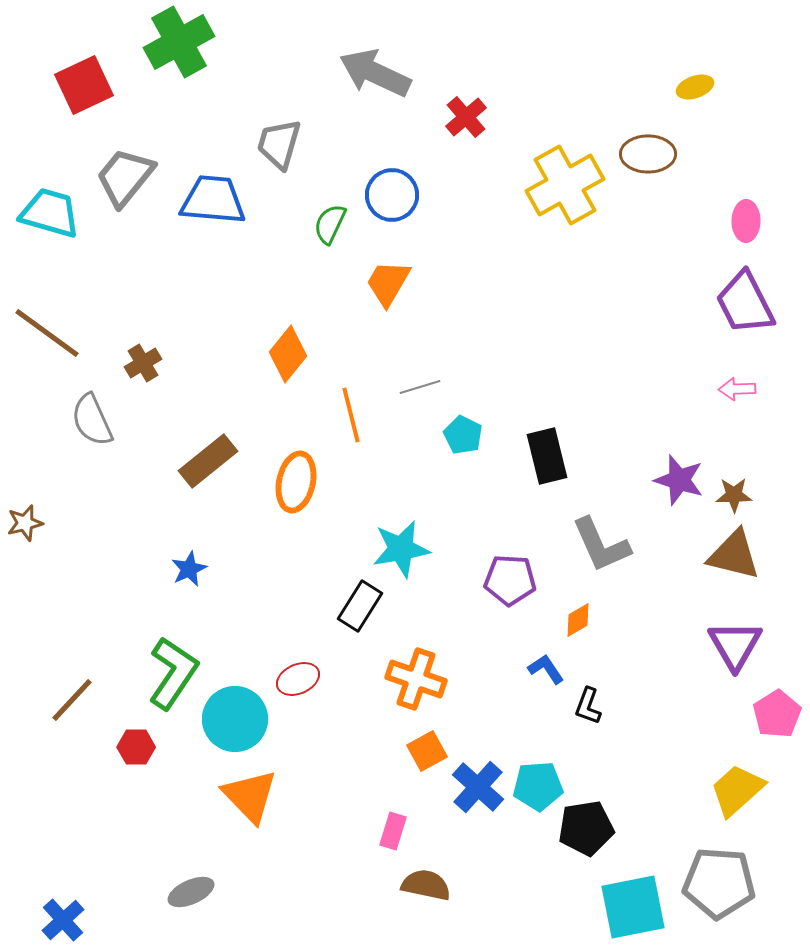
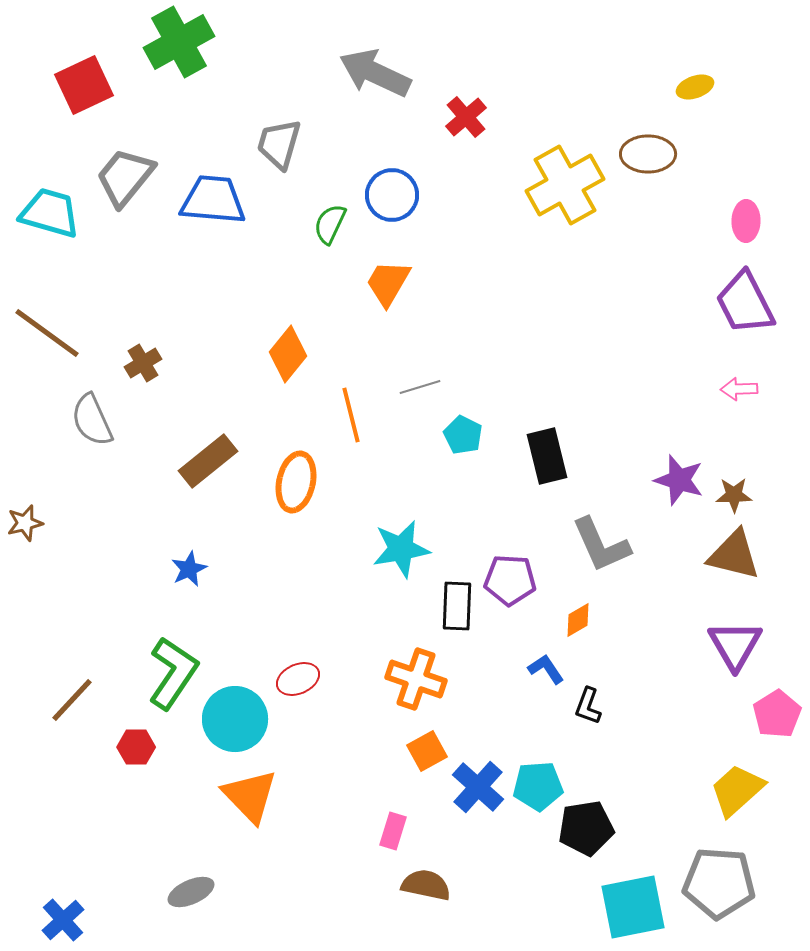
pink arrow at (737, 389): moved 2 px right
black rectangle at (360, 606): moved 97 px right; rotated 30 degrees counterclockwise
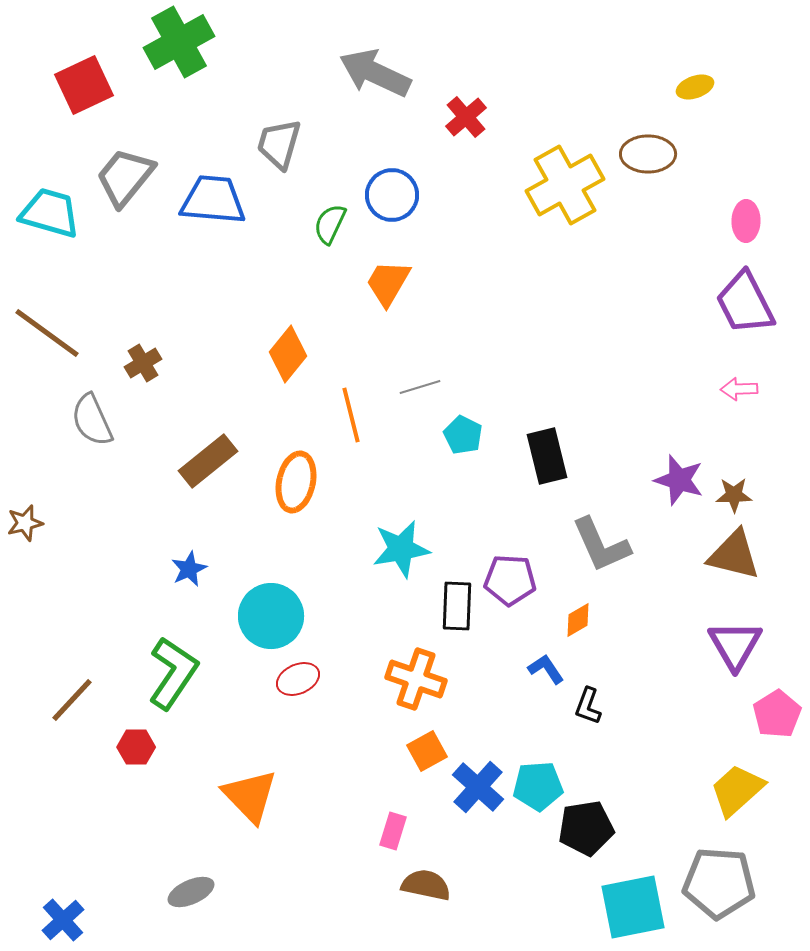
cyan circle at (235, 719): moved 36 px right, 103 px up
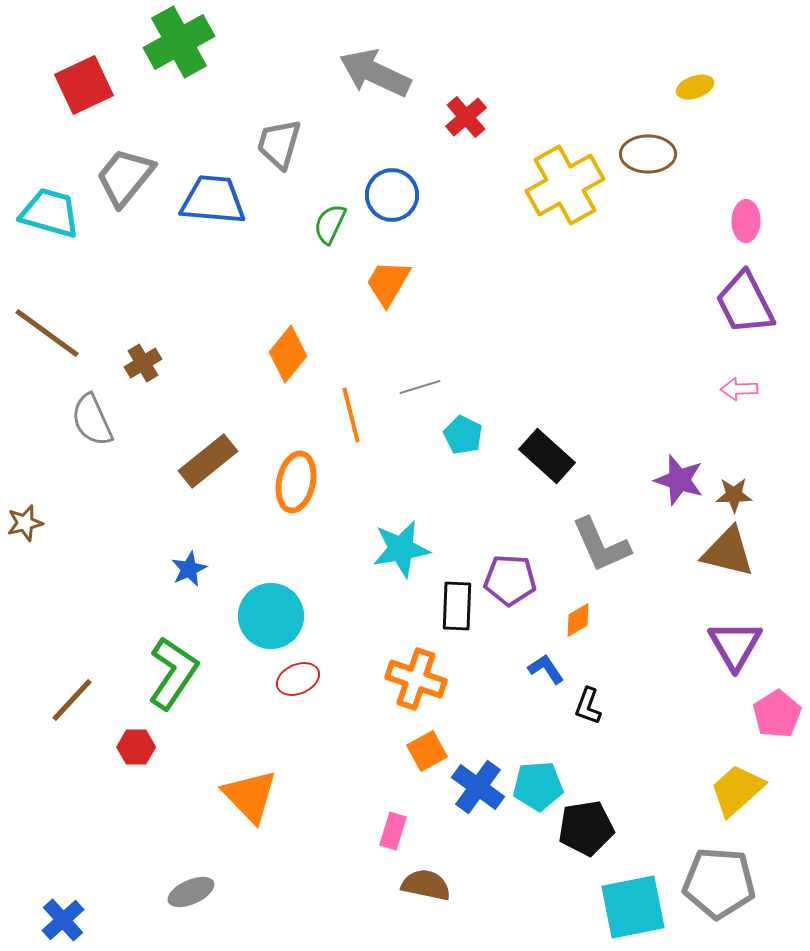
black rectangle at (547, 456): rotated 34 degrees counterclockwise
brown triangle at (734, 555): moved 6 px left, 3 px up
blue cross at (478, 787): rotated 6 degrees counterclockwise
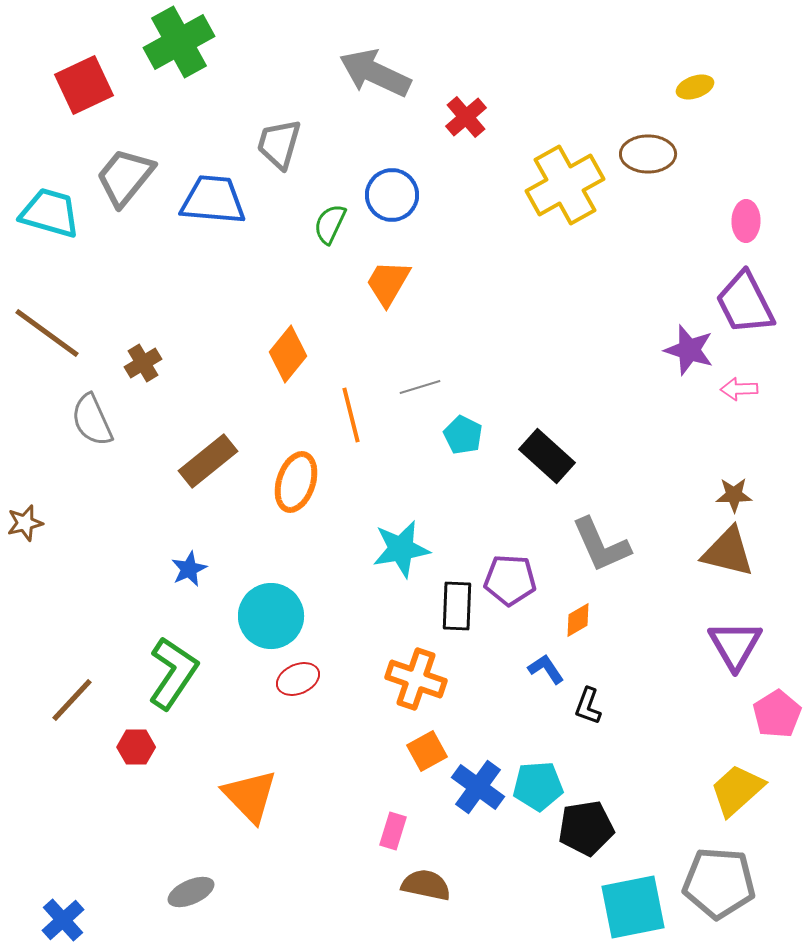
purple star at (679, 480): moved 10 px right, 130 px up
orange ellipse at (296, 482): rotated 6 degrees clockwise
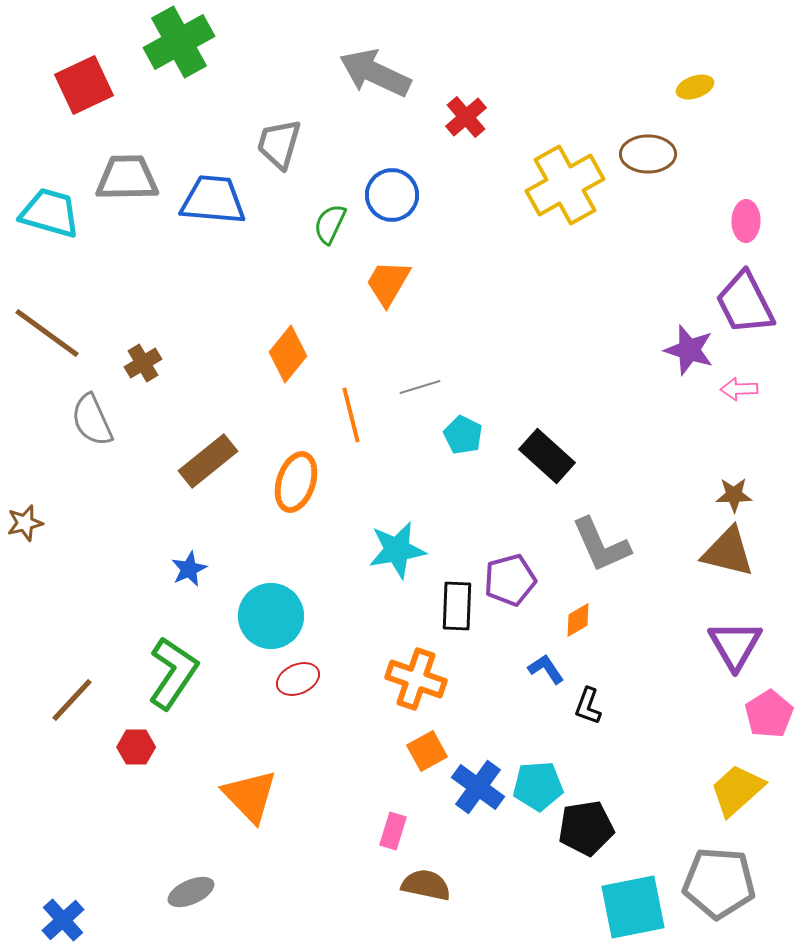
gray trapezoid at (125, 177): moved 2 px right, 1 px down; rotated 50 degrees clockwise
cyan star at (401, 549): moved 4 px left, 1 px down
purple pentagon at (510, 580): rotated 18 degrees counterclockwise
pink pentagon at (777, 714): moved 8 px left
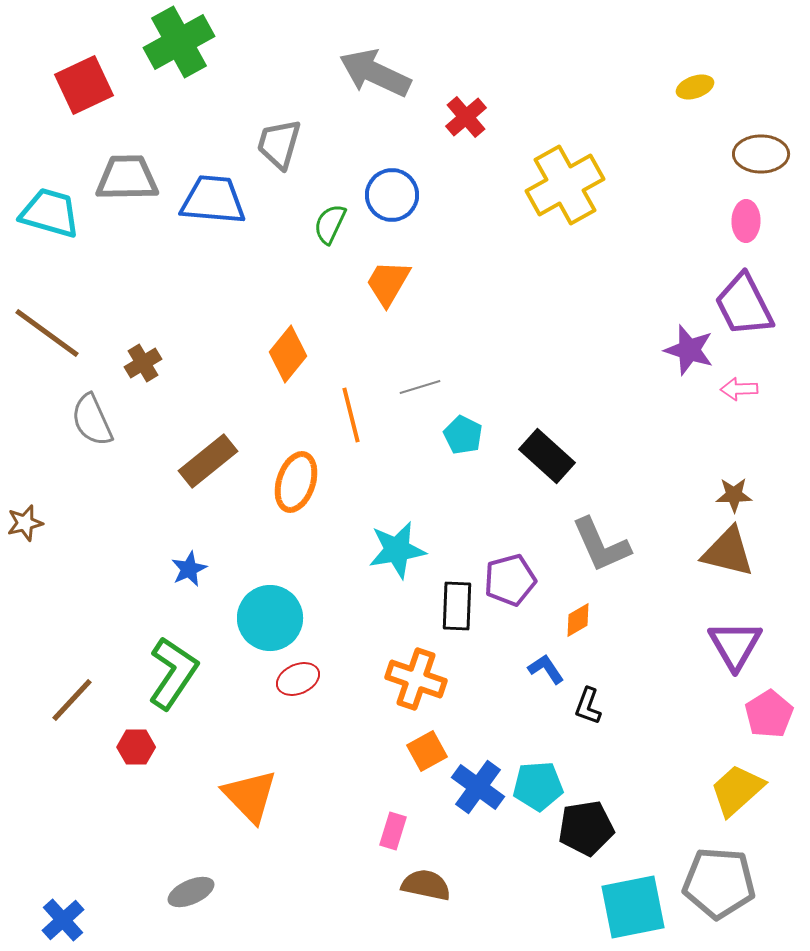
brown ellipse at (648, 154): moved 113 px right
purple trapezoid at (745, 303): moved 1 px left, 2 px down
cyan circle at (271, 616): moved 1 px left, 2 px down
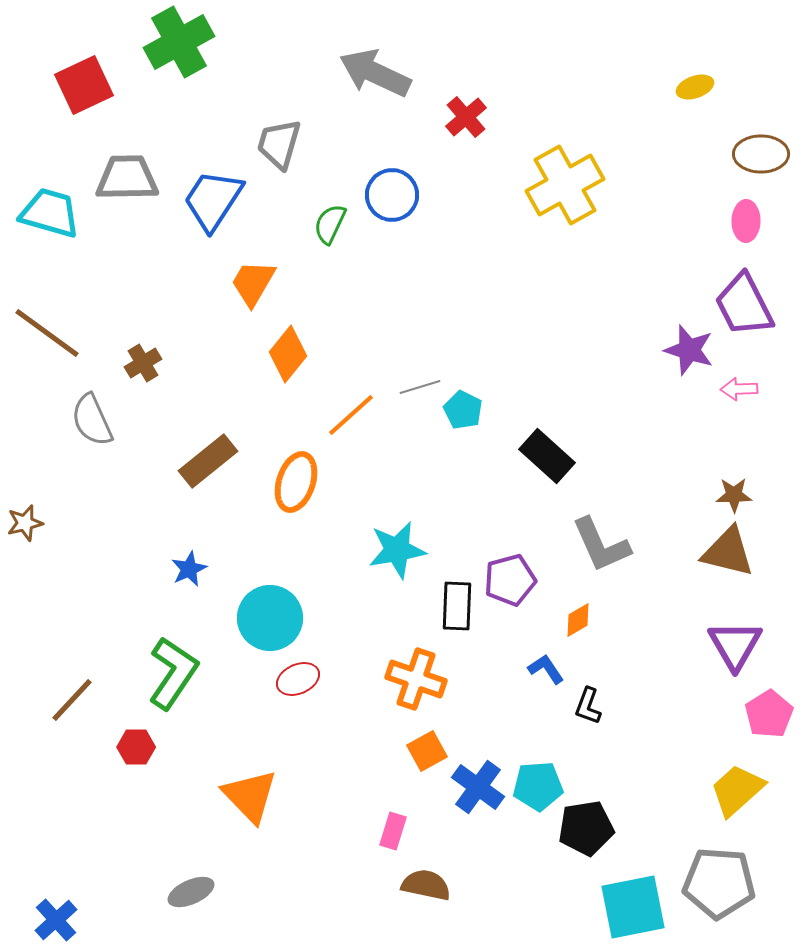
blue trapezoid at (213, 200): rotated 62 degrees counterclockwise
orange trapezoid at (388, 283): moved 135 px left
orange line at (351, 415): rotated 62 degrees clockwise
cyan pentagon at (463, 435): moved 25 px up
blue cross at (63, 920): moved 7 px left
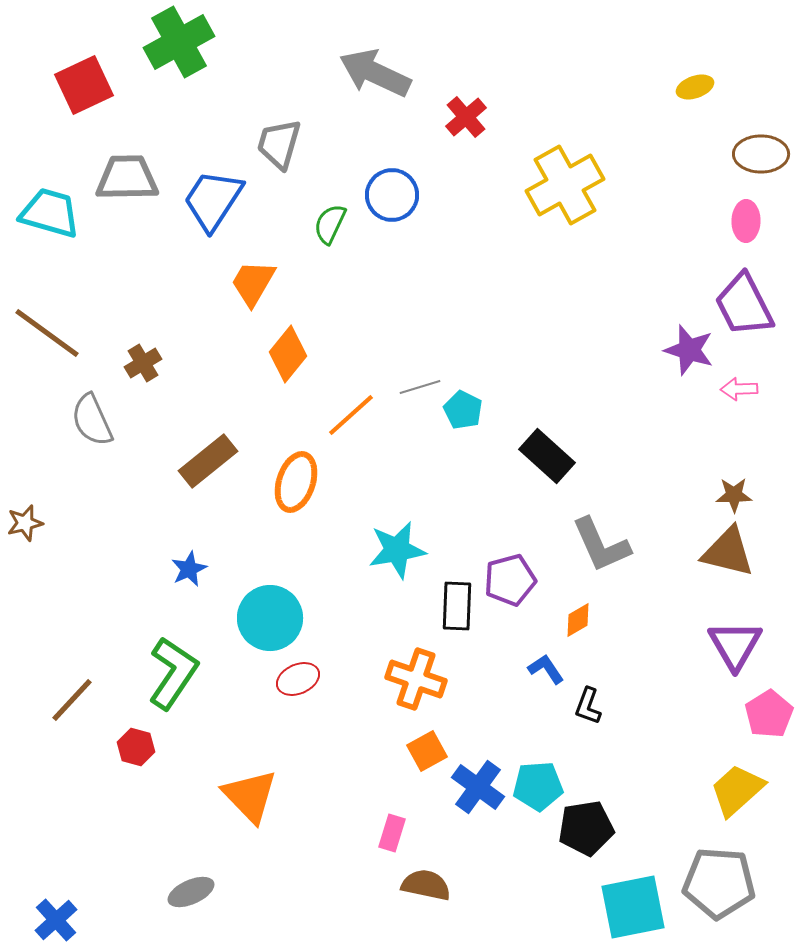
red hexagon at (136, 747): rotated 15 degrees clockwise
pink rectangle at (393, 831): moved 1 px left, 2 px down
